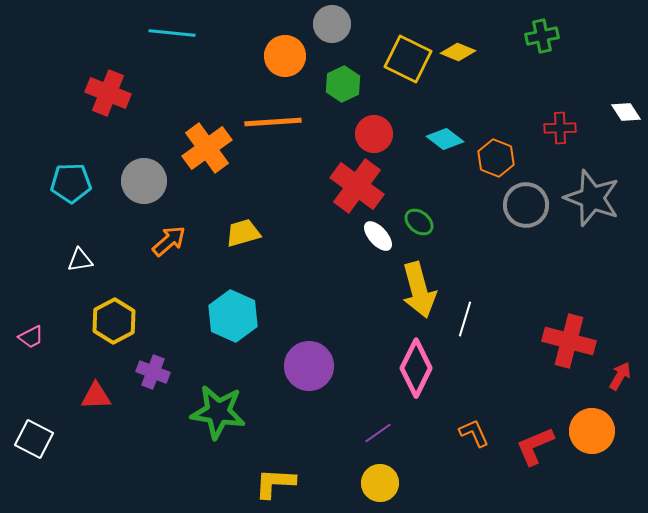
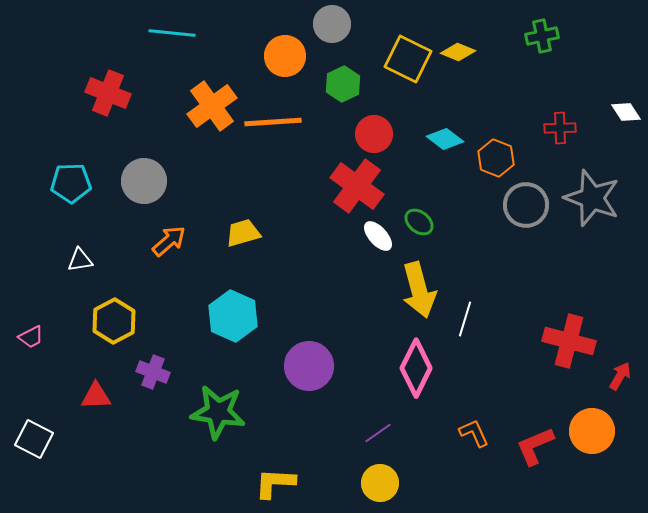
orange cross at (207, 148): moved 5 px right, 42 px up
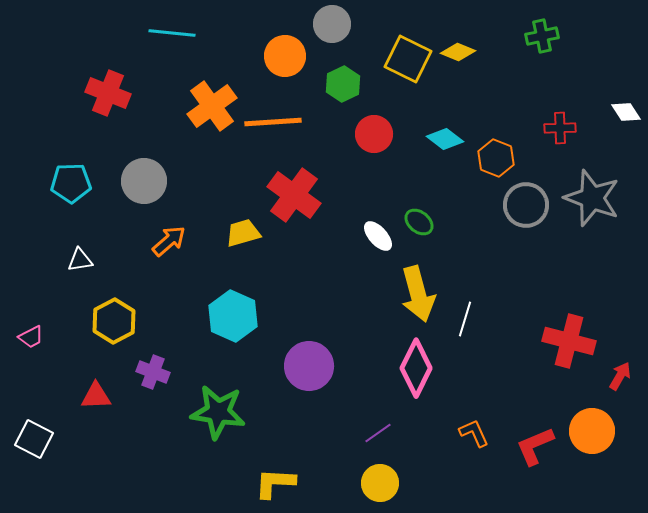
red cross at (357, 186): moved 63 px left, 9 px down
yellow arrow at (419, 290): moved 1 px left, 4 px down
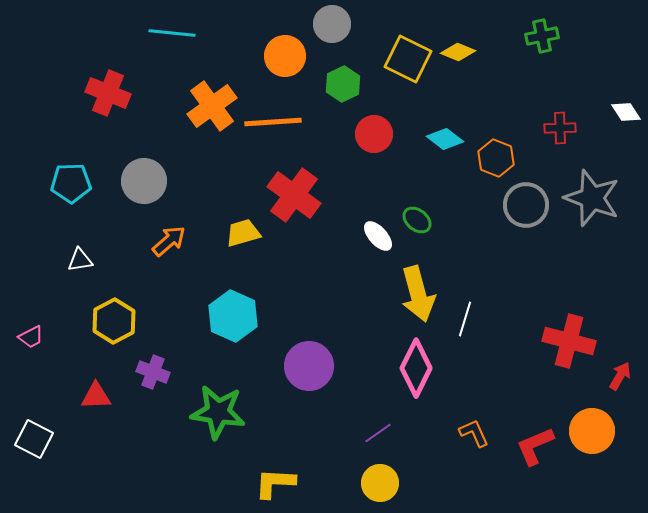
green ellipse at (419, 222): moved 2 px left, 2 px up
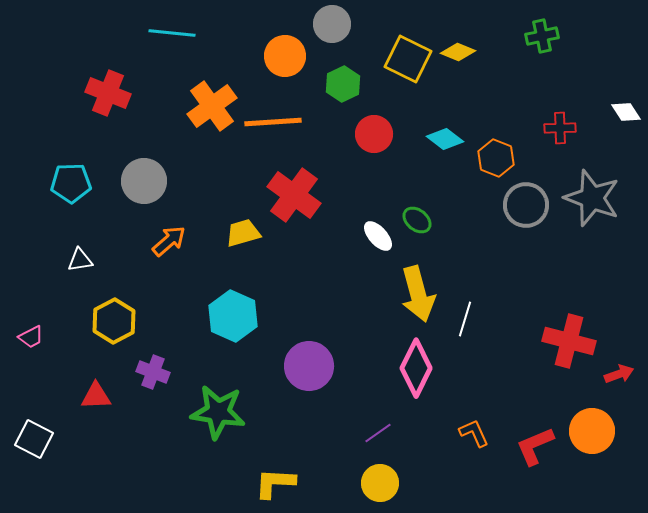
red arrow at (620, 376): moved 1 px left, 2 px up; rotated 40 degrees clockwise
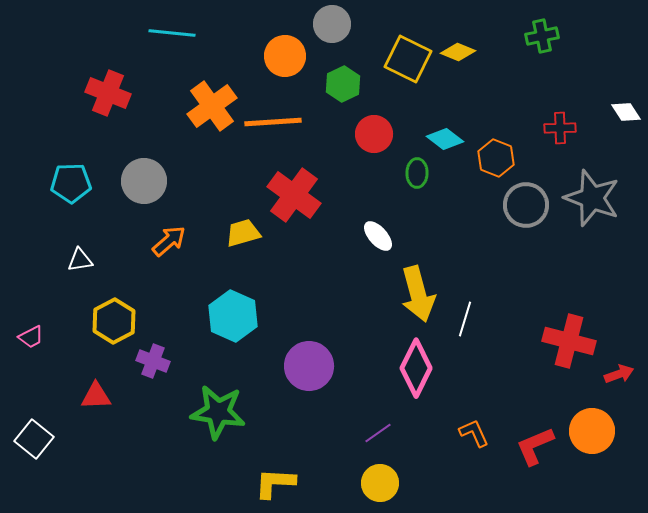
green ellipse at (417, 220): moved 47 px up; rotated 52 degrees clockwise
purple cross at (153, 372): moved 11 px up
white square at (34, 439): rotated 12 degrees clockwise
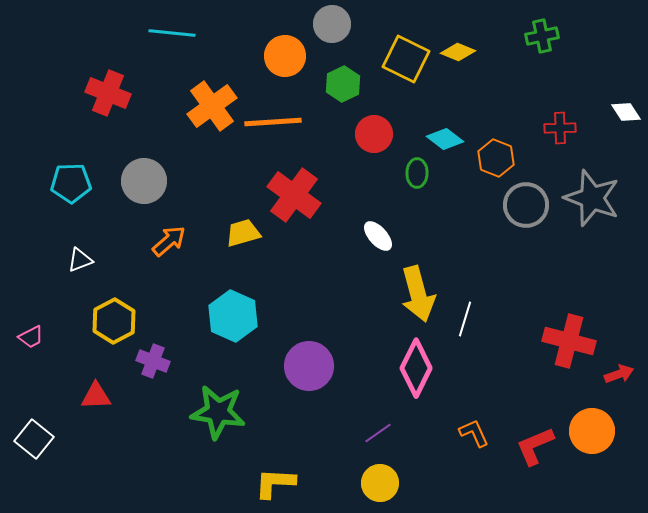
yellow square at (408, 59): moved 2 px left
white triangle at (80, 260): rotated 12 degrees counterclockwise
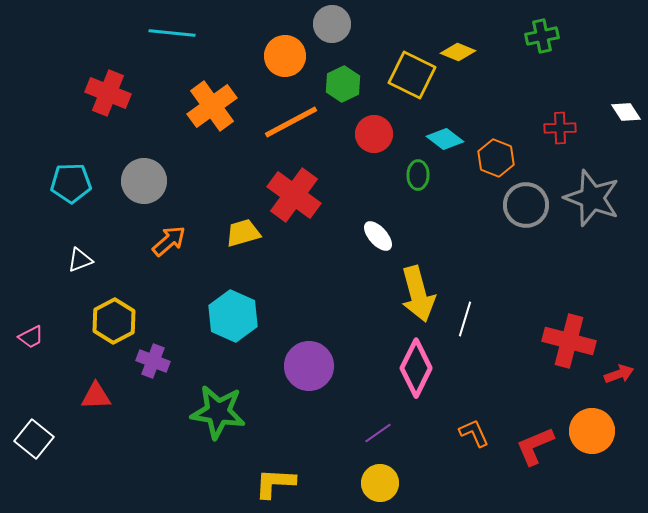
yellow square at (406, 59): moved 6 px right, 16 px down
orange line at (273, 122): moved 18 px right; rotated 24 degrees counterclockwise
green ellipse at (417, 173): moved 1 px right, 2 px down
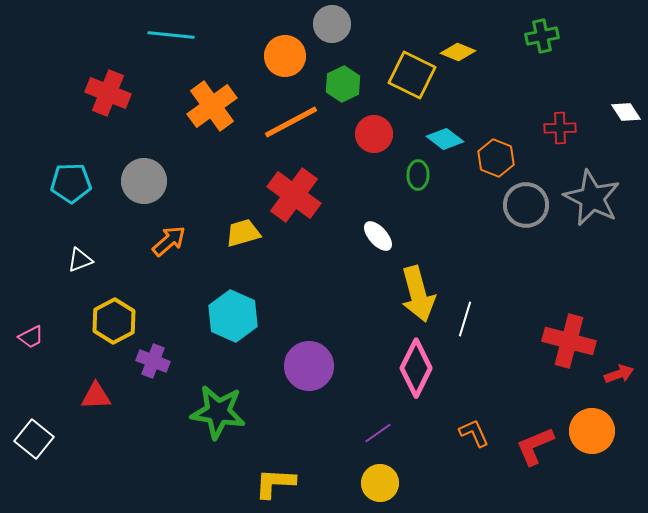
cyan line at (172, 33): moved 1 px left, 2 px down
gray star at (592, 198): rotated 6 degrees clockwise
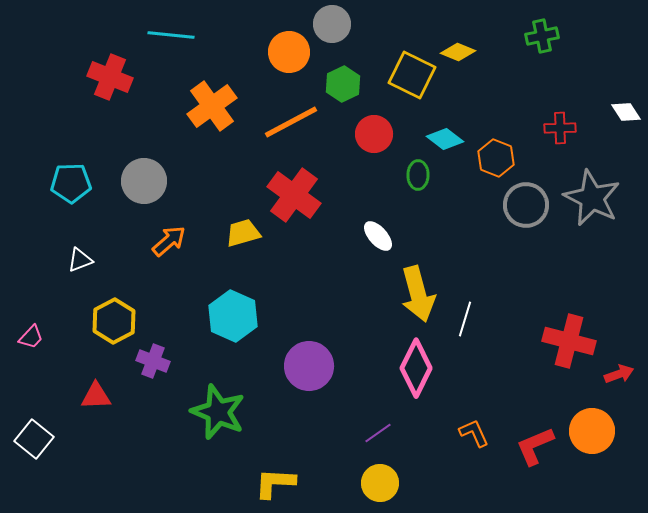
orange circle at (285, 56): moved 4 px right, 4 px up
red cross at (108, 93): moved 2 px right, 16 px up
pink trapezoid at (31, 337): rotated 20 degrees counterclockwise
green star at (218, 412): rotated 14 degrees clockwise
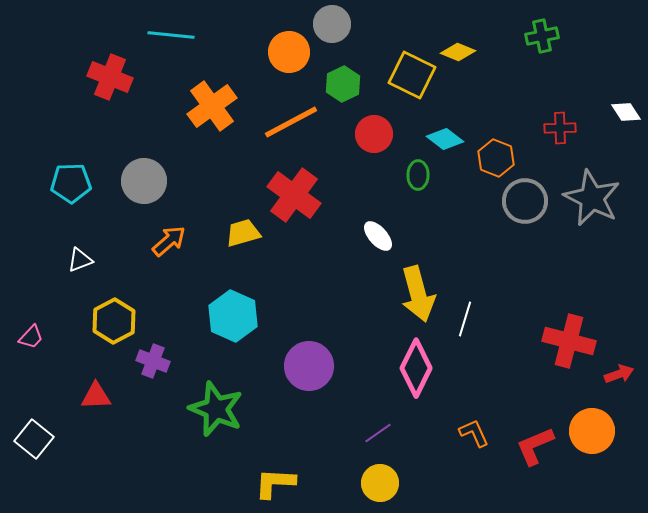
gray circle at (526, 205): moved 1 px left, 4 px up
green star at (218, 412): moved 2 px left, 3 px up
